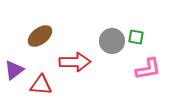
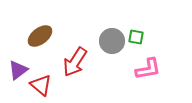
red arrow: rotated 124 degrees clockwise
purple triangle: moved 4 px right
red triangle: rotated 35 degrees clockwise
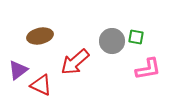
brown ellipse: rotated 25 degrees clockwise
red arrow: rotated 16 degrees clockwise
red triangle: rotated 15 degrees counterclockwise
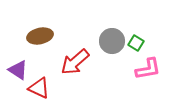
green square: moved 6 px down; rotated 21 degrees clockwise
purple triangle: rotated 50 degrees counterclockwise
red triangle: moved 2 px left, 3 px down
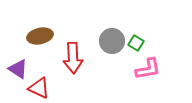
red arrow: moved 2 px left, 4 px up; rotated 52 degrees counterclockwise
purple triangle: moved 1 px up
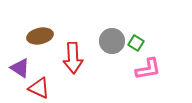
purple triangle: moved 2 px right, 1 px up
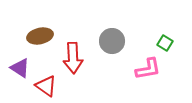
green square: moved 29 px right
red triangle: moved 7 px right, 2 px up; rotated 10 degrees clockwise
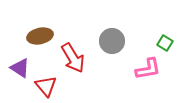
red arrow: rotated 28 degrees counterclockwise
red triangle: rotated 15 degrees clockwise
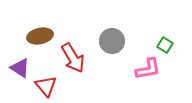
green square: moved 2 px down
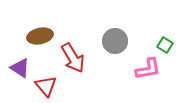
gray circle: moved 3 px right
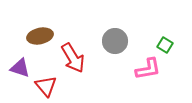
purple triangle: rotated 15 degrees counterclockwise
